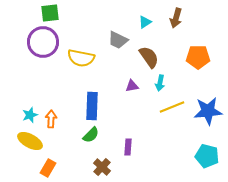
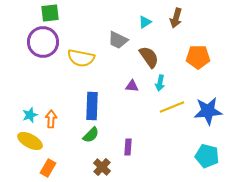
purple triangle: rotated 16 degrees clockwise
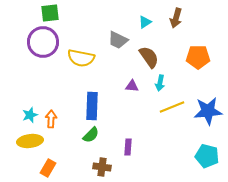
yellow ellipse: rotated 35 degrees counterclockwise
brown cross: rotated 36 degrees counterclockwise
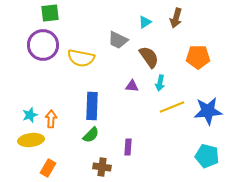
purple circle: moved 3 px down
yellow ellipse: moved 1 px right, 1 px up
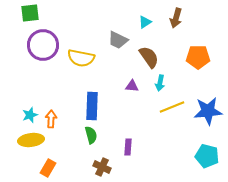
green square: moved 20 px left
green semicircle: rotated 60 degrees counterclockwise
brown cross: rotated 18 degrees clockwise
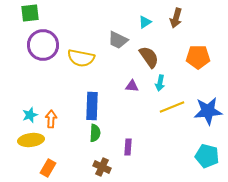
green semicircle: moved 4 px right, 2 px up; rotated 18 degrees clockwise
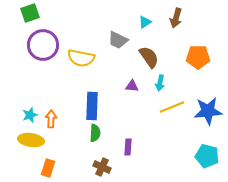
green square: rotated 12 degrees counterclockwise
yellow ellipse: rotated 15 degrees clockwise
orange rectangle: rotated 12 degrees counterclockwise
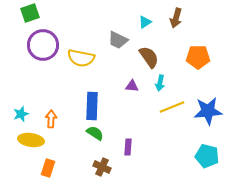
cyan star: moved 9 px left, 1 px up
green semicircle: rotated 60 degrees counterclockwise
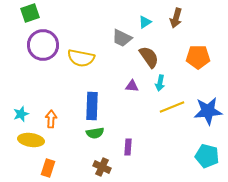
gray trapezoid: moved 4 px right, 2 px up
green semicircle: rotated 138 degrees clockwise
